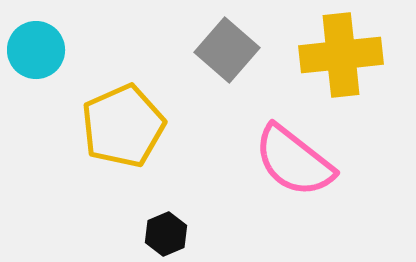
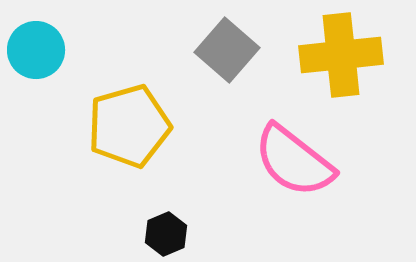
yellow pentagon: moved 6 px right; rotated 8 degrees clockwise
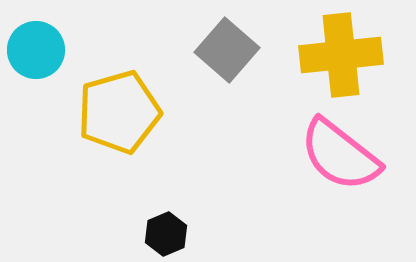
yellow pentagon: moved 10 px left, 14 px up
pink semicircle: moved 46 px right, 6 px up
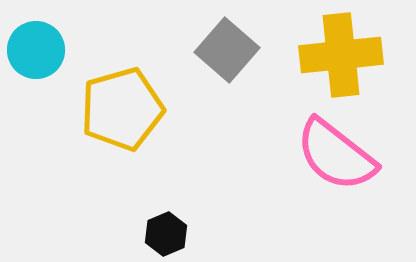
yellow pentagon: moved 3 px right, 3 px up
pink semicircle: moved 4 px left
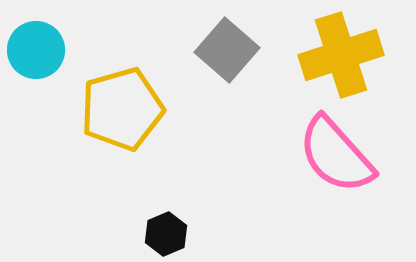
yellow cross: rotated 12 degrees counterclockwise
pink semicircle: rotated 10 degrees clockwise
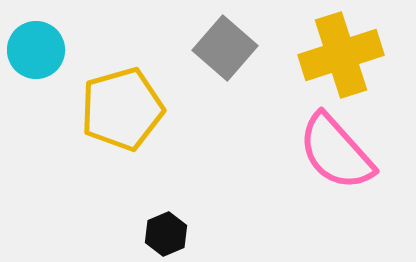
gray square: moved 2 px left, 2 px up
pink semicircle: moved 3 px up
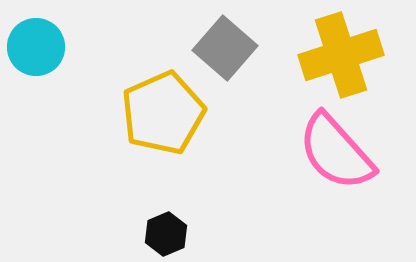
cyan circle: moved 3 px up
yellow pentagon: moved 41 px right, 4 px down; rotated 8 degrees counterclockwise
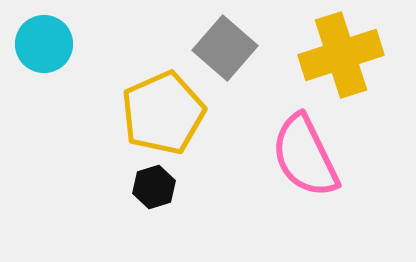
cyan circle: moved 8 px right, 3 px up
pink semicircle: moved 31 px left, 4 px down; rotated 16 degrees clockwise
black hexagon: moved 12 px left, 47 px up; rotated 6 degrees clockwise
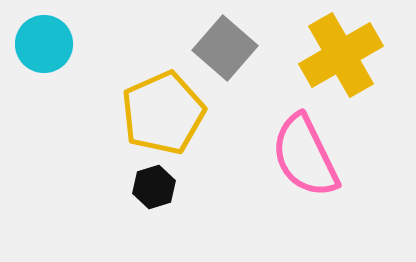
yellow cross: rotated 12 degrees counterclockwise
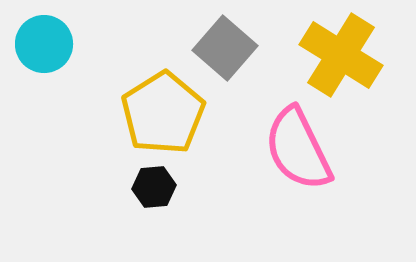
yellow cross: rotated 28 degrees counterclockwise
yellow pentagon: rotated 8 degrees counterclockwise
pink semicircle: moved 7 px left, 7 px up
black hexagon: rotated 12 degrees clockwise
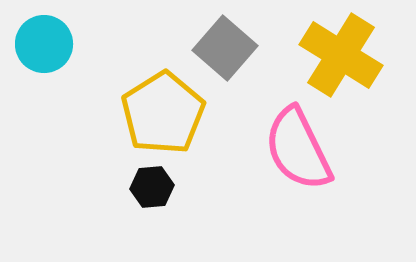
black hexagon: moved 2 px left
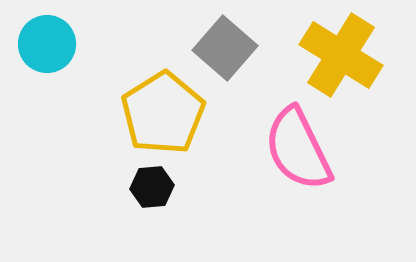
cyan circle: moved 3 px right
